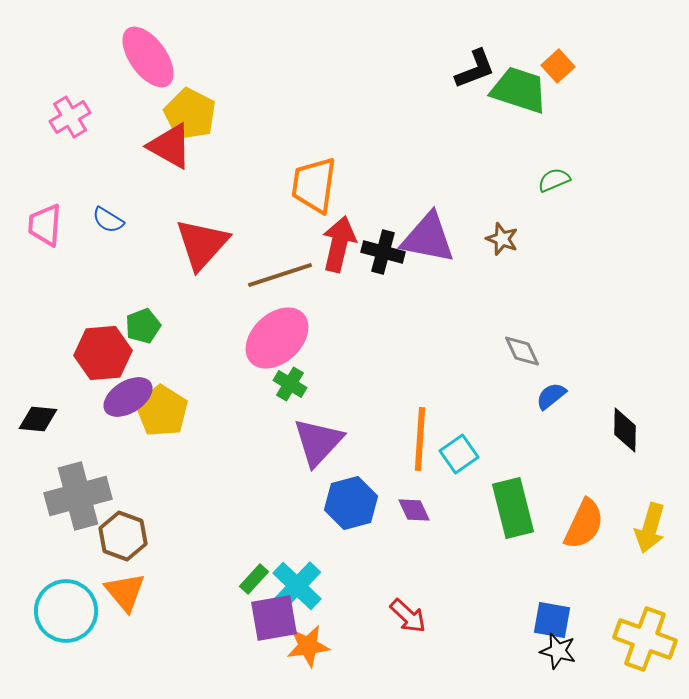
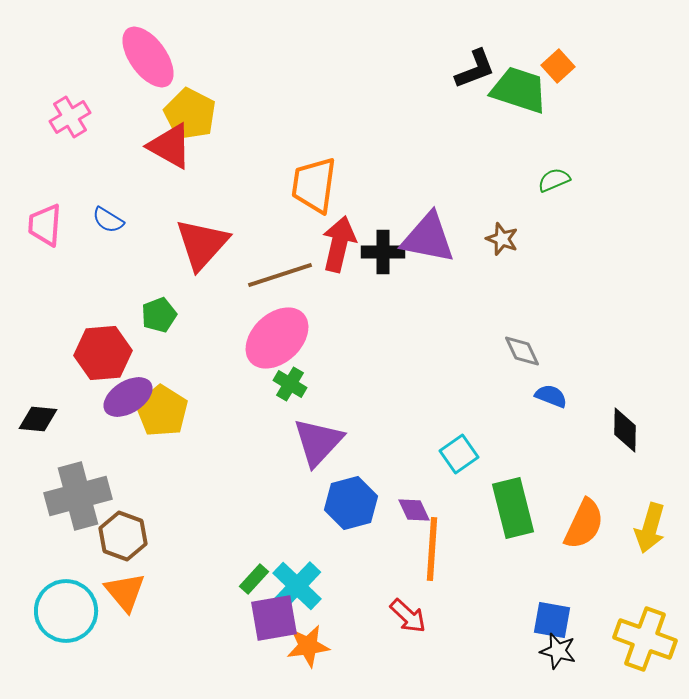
black cross at (383, 252): rotated 15 degrees counterclockwise
green pentagon at (143, 326): moved 16 px right, 11 px up
blue semicircle at (551, 396): rotated 60 degrees clockwise
orange line at (420, 439): moved 12 px right, 110 px down
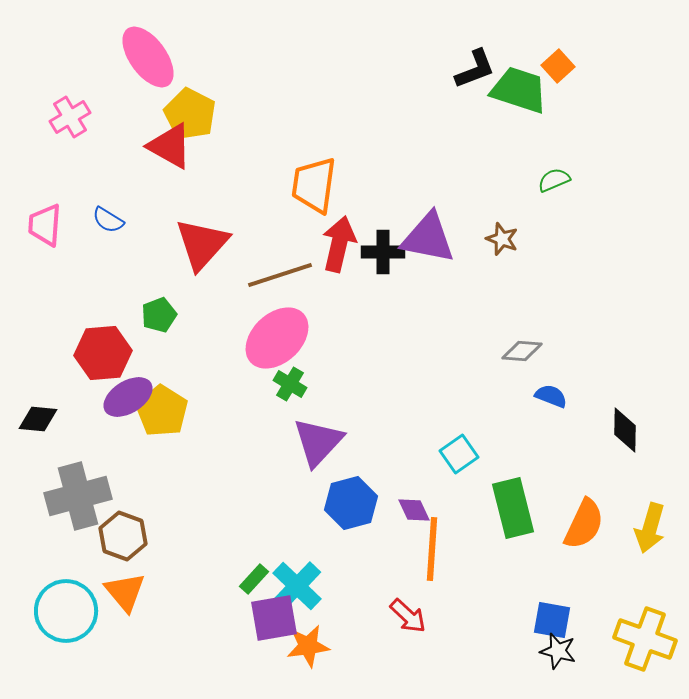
gray diamond at (522, 351): rotated 60 degrees counterclockwise
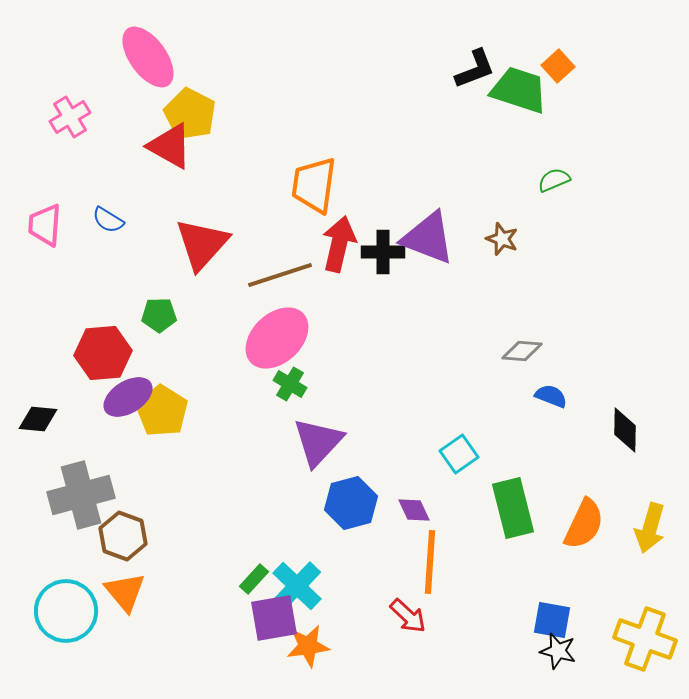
purple triangle at (428, 238): rotated 10 degrees clockwise
green pentagon at (159, 315): rotated 20 degrees clockwise
gray cross at (78, 496): moved 3 px right, 1 px up
orange line at (432, 549): moved 2 px left, 13 px down
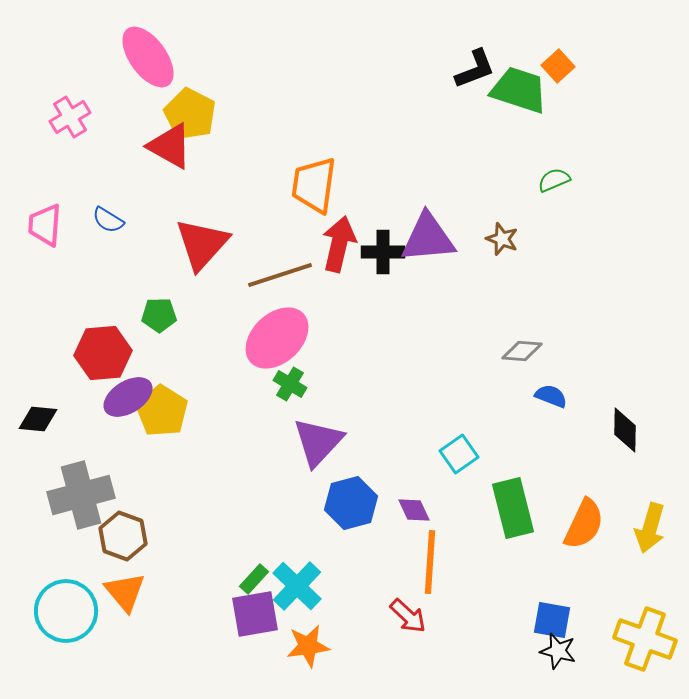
purple triangle at (428, 238): rotated 26 degrees counterclockwise
purple square at (274, 618): moved 19 px left, 4 px up
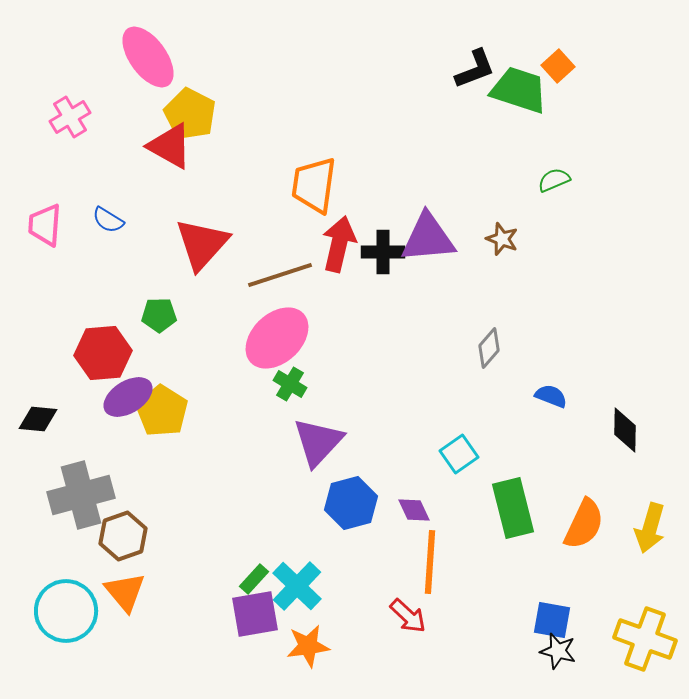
gray diamond at (522, 351): moved 33 px left, 3 px up; rotated 54 degrees counterclockwise
brown hexagon at (123, 536): rotated 21 degrees clockwise
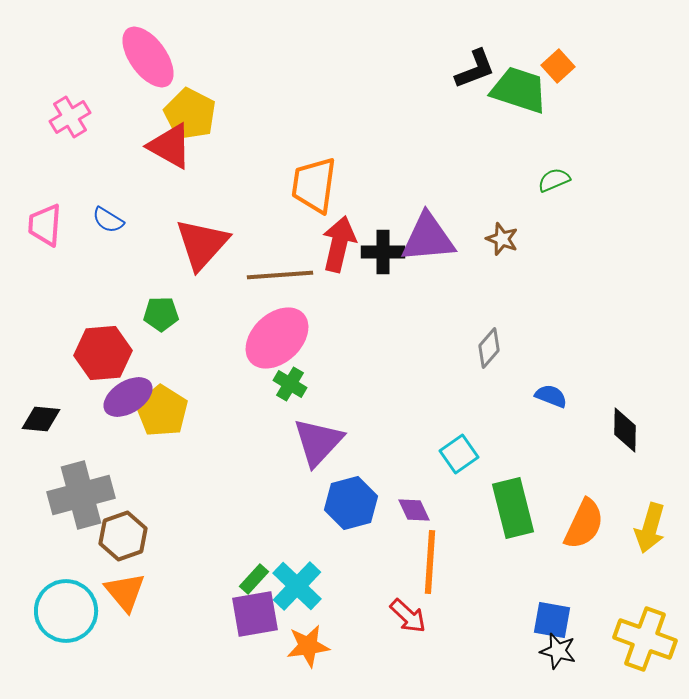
brown line at (280, 275): rotated 14 degrees clockwise
green pentagon at (159, 315): moved 2 px right, 1 px up
black diamond at (38, 419): moved 3 px right
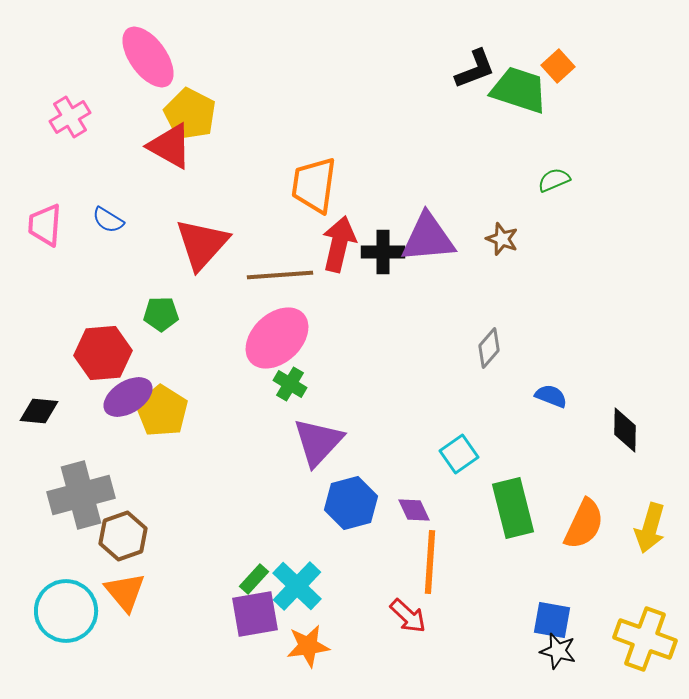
black diamond at (41, 419): moved 2 px left, 8 px up
